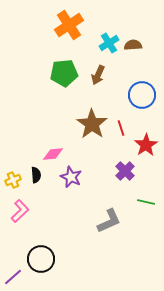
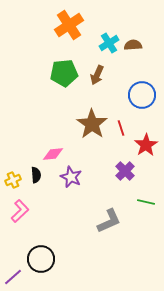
brown arrow: moved 1 px left
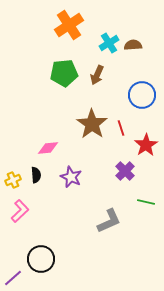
pink diamond: moved 5 px left, 6 px up
purple line: moved 1 px down
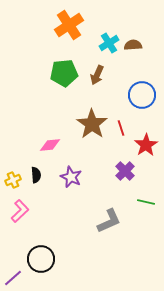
pink diamond: moved 2 px right, 3 px up
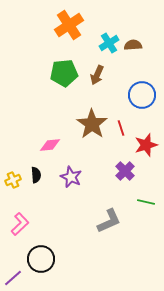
red star: rotated 15 degrees clockwise
pink L-shape: moved 13 px down
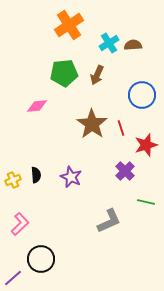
pink diamond: moved 13 px left, 39 px up
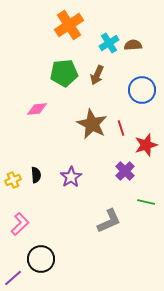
blue circle: moved 5 px up
pink diamond: moved 3 px down
brown star: rotated 8 degrees counterclockwise
purple star: rotated 15 degrees clockwise
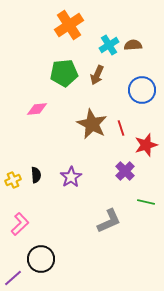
cyan cross: moved 2 px down
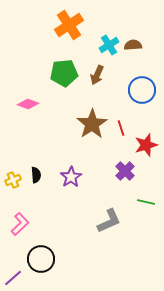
pink diamond: moved 9 px left, 5 px up; rotated 25 degrees clockwise
brown star: rotated 12 degrees clockwise
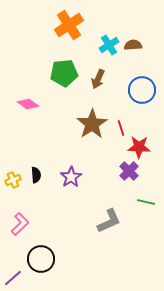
brown arrow: moved 1 px right, 4 px down
pink diamond: rotated 15 degrees clockwise
red star: moved 7 px left, 2 px down; rotated 20 degrees clockwise
purple cross: moved 4 px right
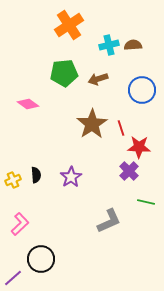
cyan cross: rotated 18 degrees clockwise
brown arrow: rotated 48 degrees clockwise
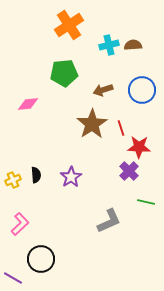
brown arrow: moved 5 px right, 11 px down
pink diamond: rotated 40 degrees counterclockwise
purple line: rotated 72 degrees clockwise
